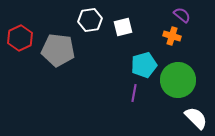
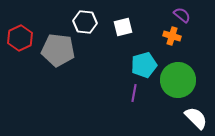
white hexagon: moved 5 px left, 2 px down; rotated 15 degrees clockwise
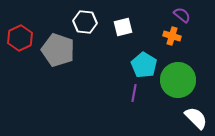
gray pentagon: rotated 12 degrees clockwise
cyan pentagon: rotated 25 degrees counterclockwise
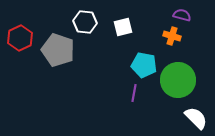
purple semicircle: rotated 24 degrees counterclockwise
cyan pentagon: rotated 20 degrees counterclockwise
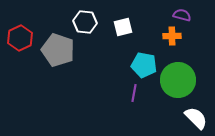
orange cross: rotated 18 degrees counterclockwise
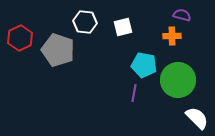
white semicircle: moved 1 px right
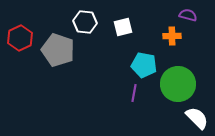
purple semicircle: moved 6 px right
green circle: moved 4 px down
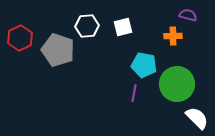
white hexagon: moved 2 px right, 4 px down; rotated 10 degrees counterclockwise
orange cross: moved 1 px right
green circle: moved 1 px left
